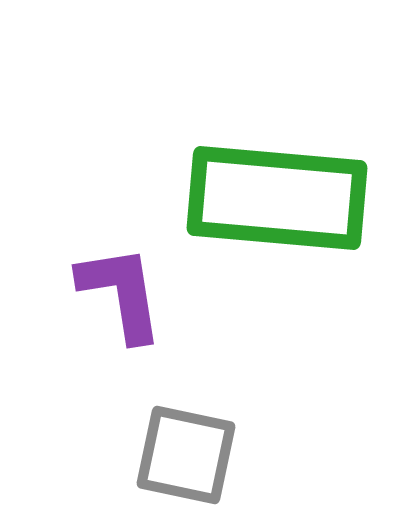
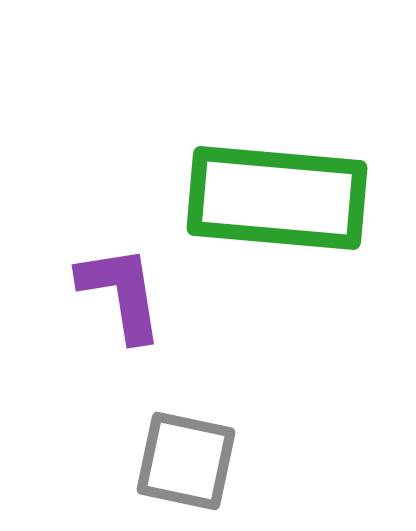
gray square: moved 6 px down
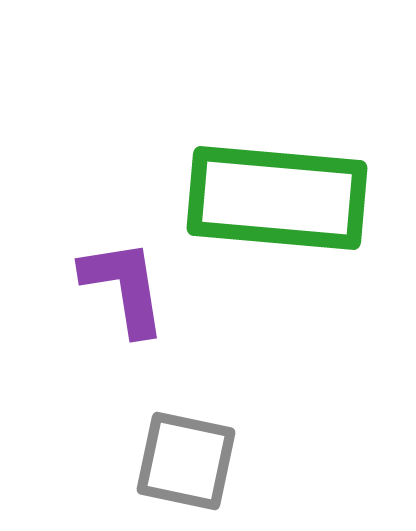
purple L-shape: moved 3 px right, 6 px up
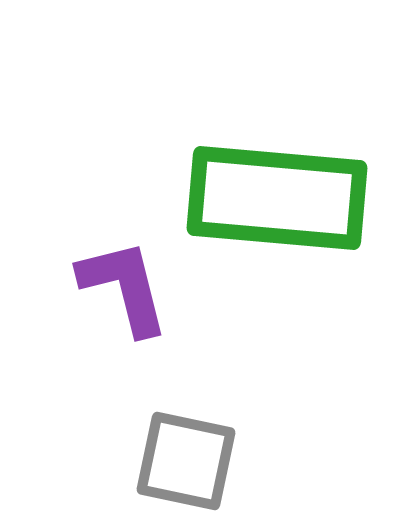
purple L-shape: rotated 5 degrees counterclockwise
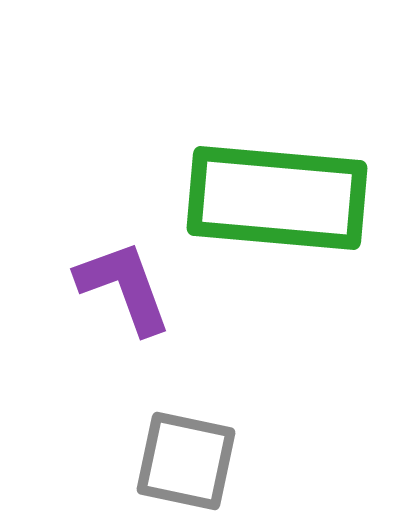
purple L-shape: rotated 6 degrees counterclockwise
